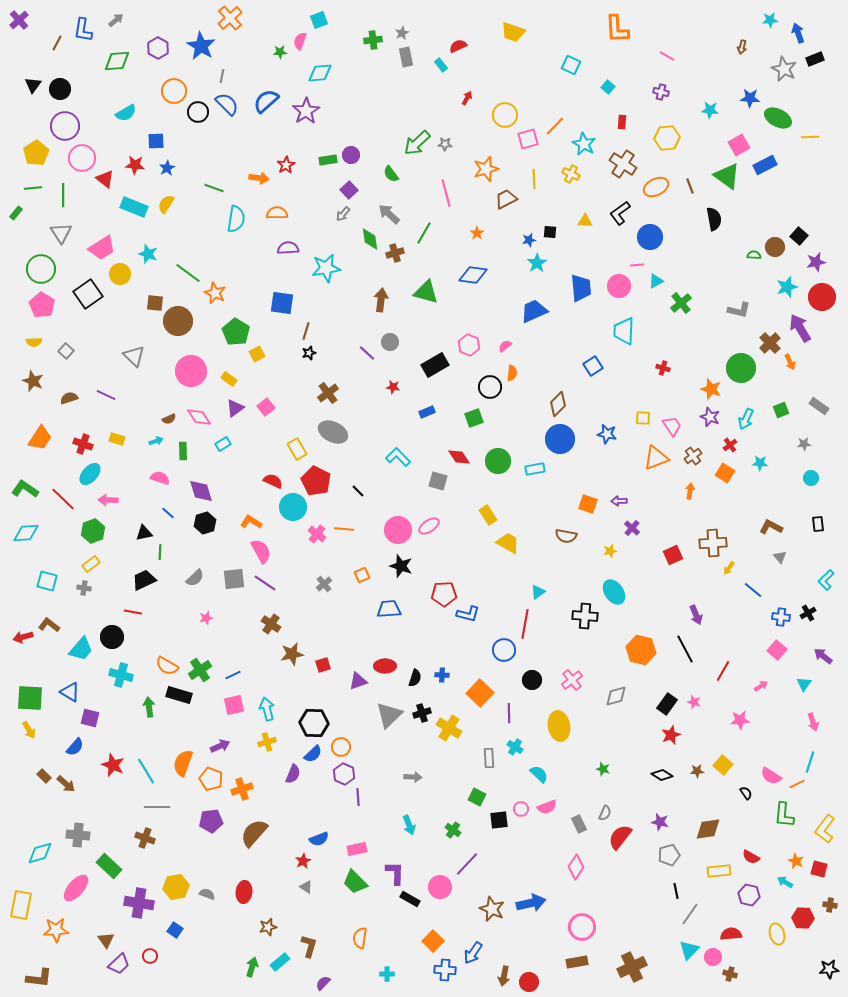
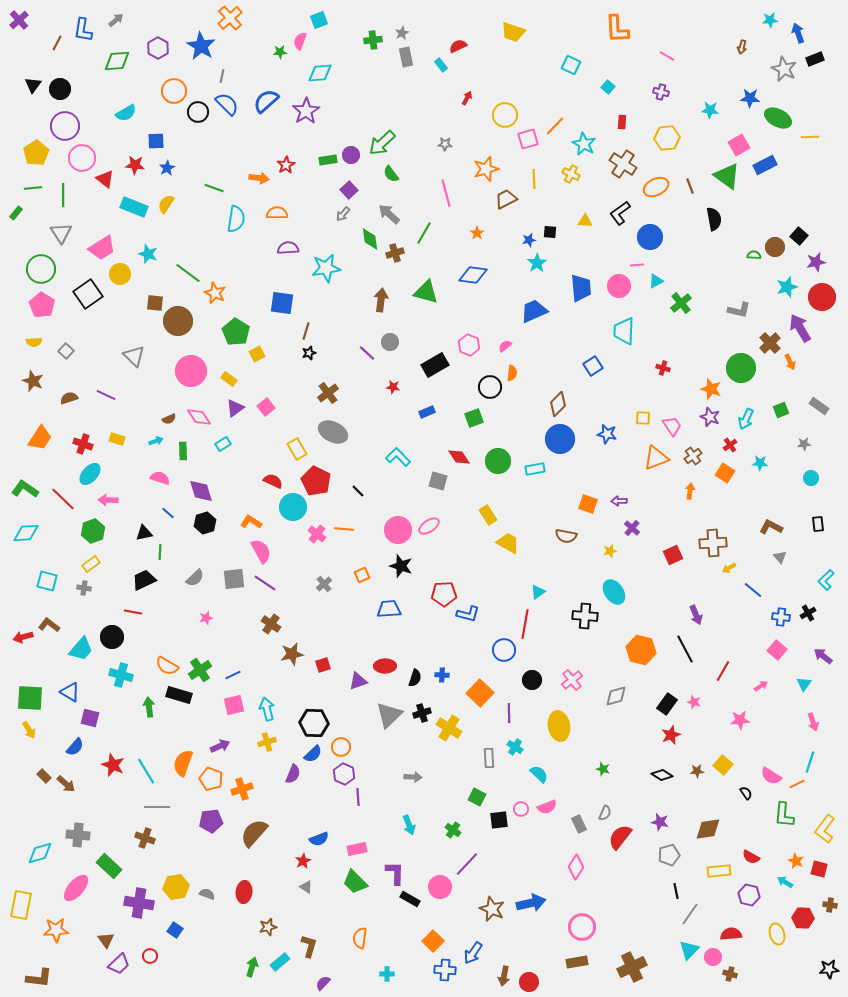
green arrow at (417, 143): moved 35 px left
yellow arrow at (729, 568): rotated 24 degrees clockwise
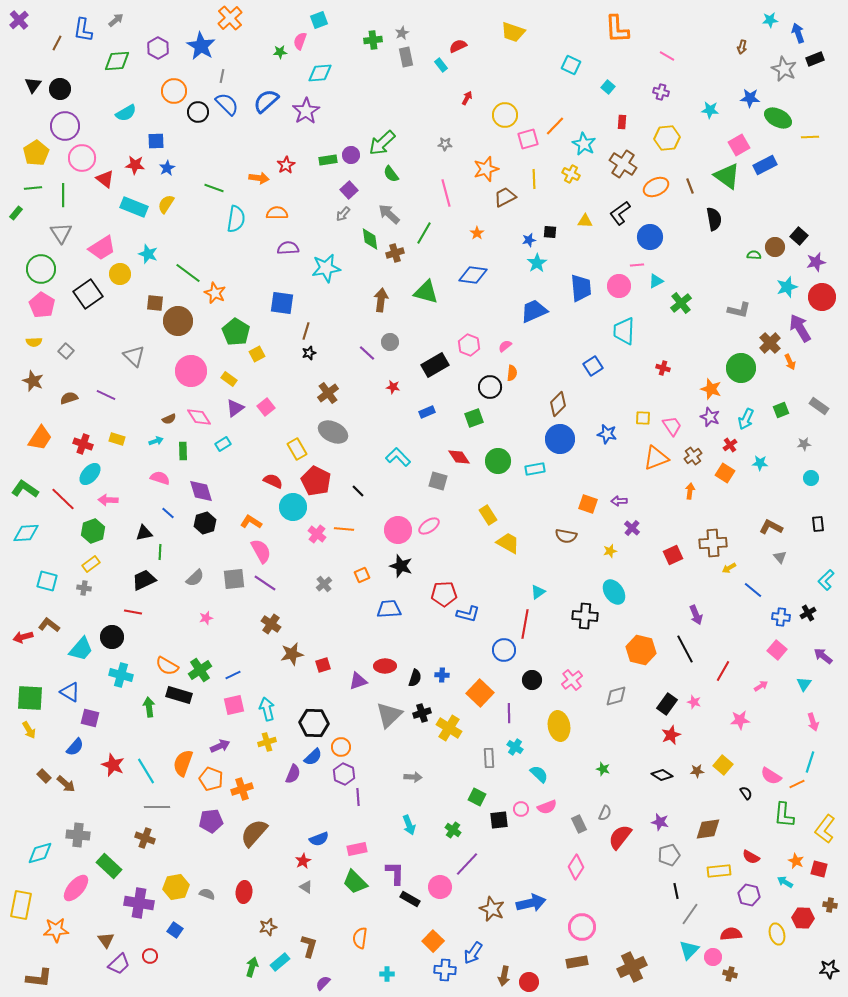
brown trapezoid at (506, 199): moved 1 px left, 2 px up
blue semicircle at (313, 754): moved 3 px down
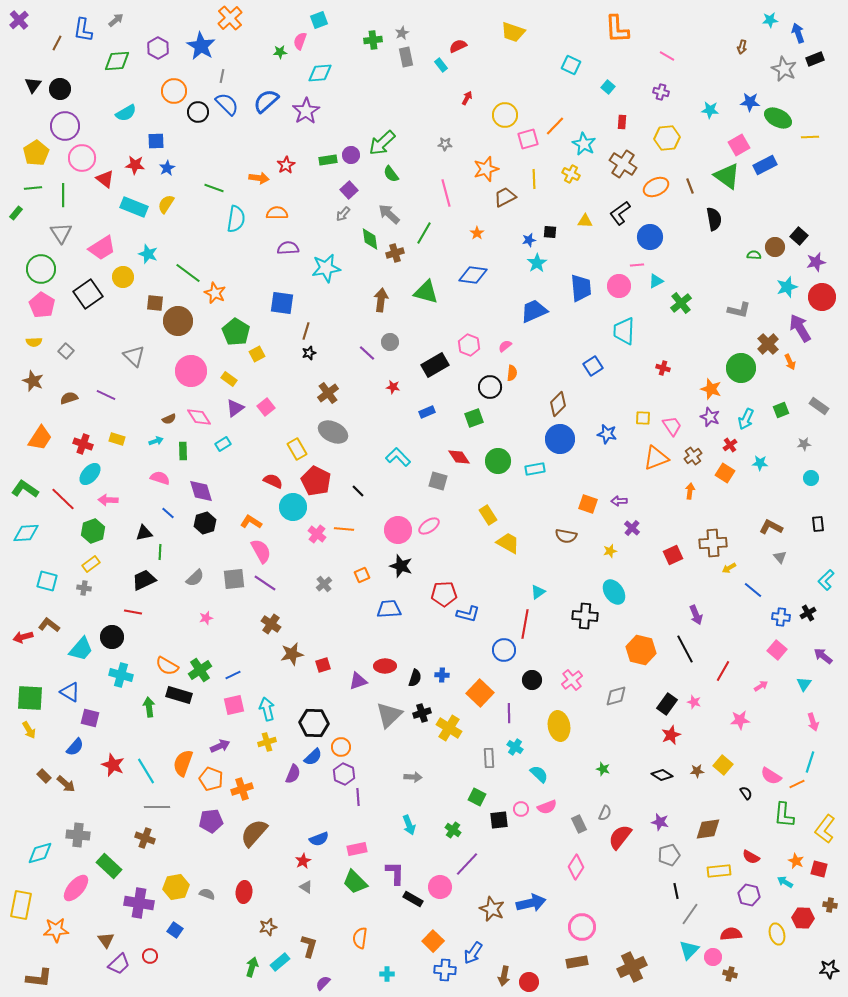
blue star at (750, 98): moved 4 px down
yellow circle at (120, 274): moved 3 px right, 3 px down
brown cross at (770, 343): moved 2 px left, 1 px down
black rectangle at (410, 899): moved 3 px right
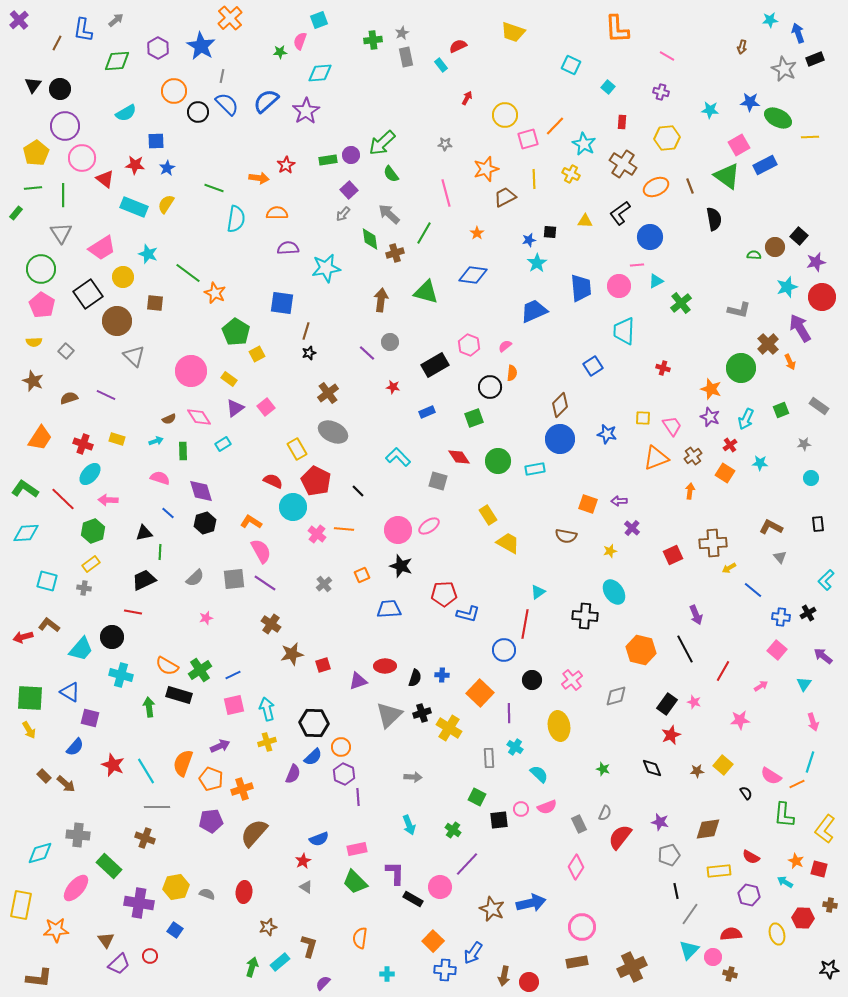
brown circle at (178, 321): moved 61 px left
brown diamond at (558, 404): moved 2 px right, 1 px down
black diamond at (662, 775): moved 10 px left, 7 px up; rotated 35 degrees clockwise
